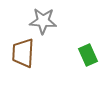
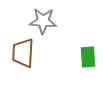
green rectangle: moved 2 px down; rotated 20 degrees clockwise
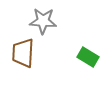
green rectangle: rotated 55 degrees counterclockwise
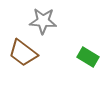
brown trapezoid: rotated 56 degrees counterclockwise
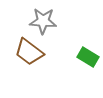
brown trapezoid: moved 6 px right, 1 px up
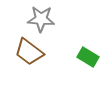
gray star: moved 2 px left, 2 px up
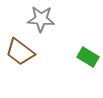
brown trapezoid: moved 9 px left
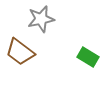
gray star: rotated 16 degrees counterclockwise
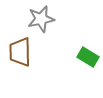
brown trapezoid: rotated 52 degrees clockwise
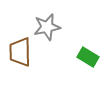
gray star: moved 6 px right, 8 px down
